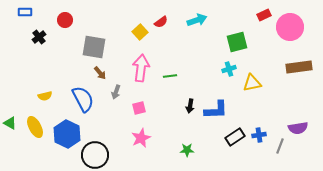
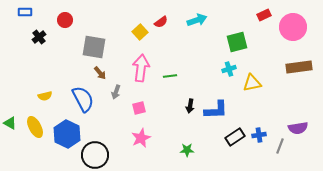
pink circle: moved 3 px right
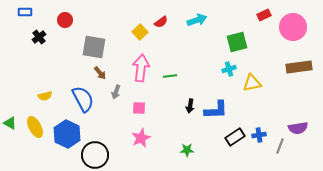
pink square: rotated 16 degrees clockwise
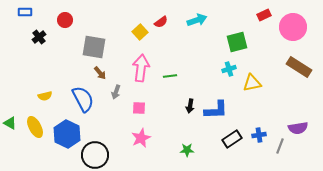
brown rectangle: rotated 40 degrees clockwise
black rectangle: moved 3 px left, 2 px down
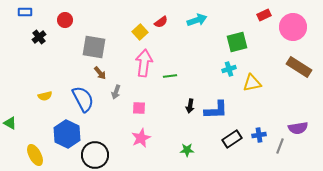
pink arrow: moved 3 px right, 5 px up
yellow ellipse: moved 28 px down
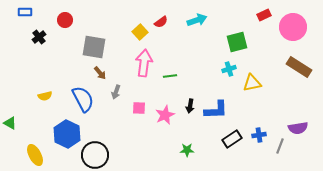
pink star: moved 24 px right, 23 px up
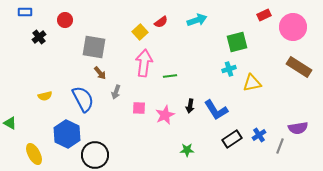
blue L-shape: rotated 60 degrees clockwise
blue cross: rotated 24 degrees counterclockwise
yellow ellipse: moved 1 px left, 1 px up
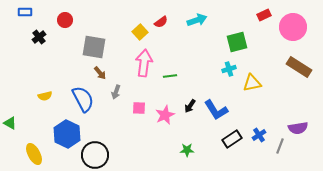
black arrow: rotated 24 degrees clockwise
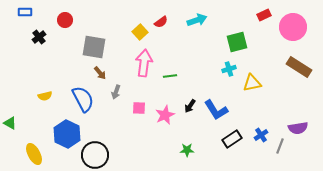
blue cross: moved 2 px right
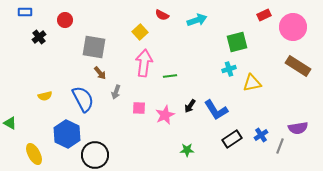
red semicircle: moved 1 px right, 7 px up; rotated 64 degrees clockwise
brown rectangle: moved 1 px left, 1 px up
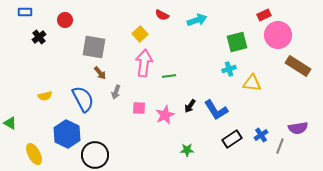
pink circle: moved 15 px left, 8 px down
yellow square: moved 2 px down
green line: moved 1 px left
yellow triangle: rotated 18 degrees clockwise
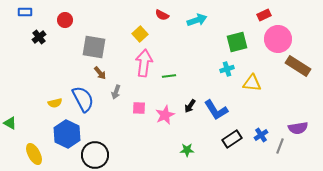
pink circle: moved 4 px down
cyan cross: moved 2 px left
yellow semicircle: moved 10 px right, 7 px down
